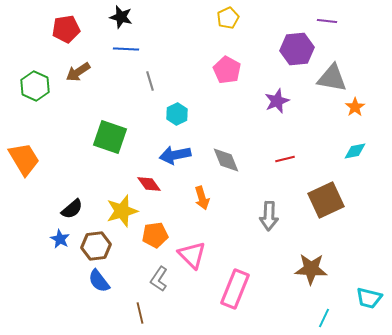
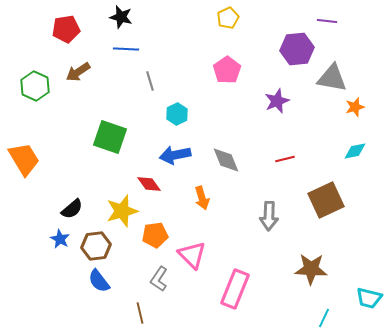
pink pentagon: rotated 8 degrees clockwise
orange star: rotated 18 degrees clockwise
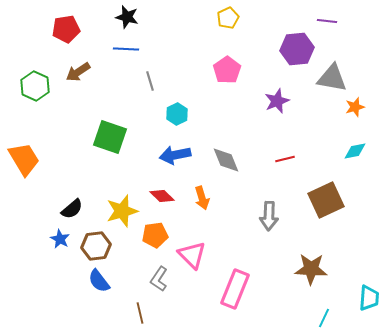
black star: moved 6 px right
red diamond: moved 13 px right, 12 px down; rotated 10 degrees counterclockwise
cyan trapezoid: rotated 100 degrees counterclockwise
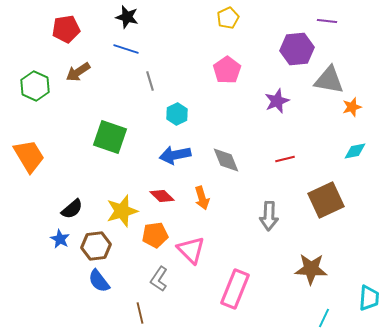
blue line: rotated 15 degrees clockwise
gray triangle: moved 3 px left, 2 px down
orange star: moved 3 px left
orange trapezoid: moved 5 px right, 3 px up
pink triangle: moved 1 px left, 5 px up
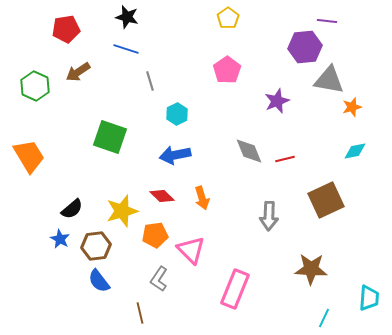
yellow pentagon: rotated 10 degrees counterclockwise
purple hexagon: moved 8 px right, 2 px up
gray diamond: moved 23 px right, 9 px up
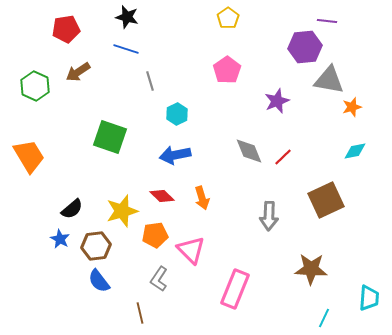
red line: moved 2 px left, 2 px up; rotated 30 degrees counterclockwise
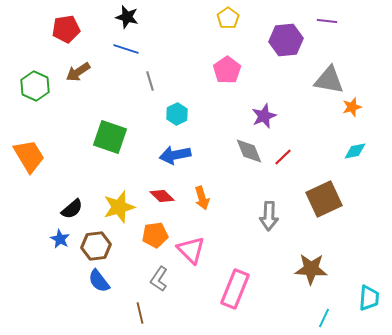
purple hexagon: moved 19 px left, 7 px up
purple star: moved 13 px left, 15 px down
brown square: moved 2 px left, 1 px up
yellow star: moved 3 px left, 4 px up
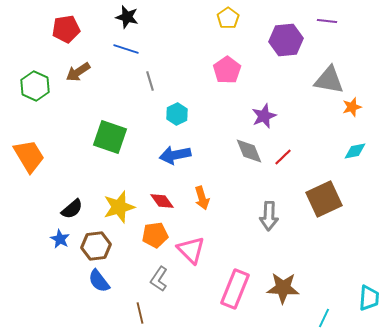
red diamond: moved 5 px down; rotated 10 degrees clockwise
brown star: moved 28 px left, 19 px down
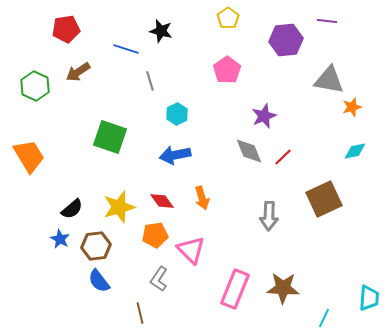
black star: moved 34 px right, 14 px down
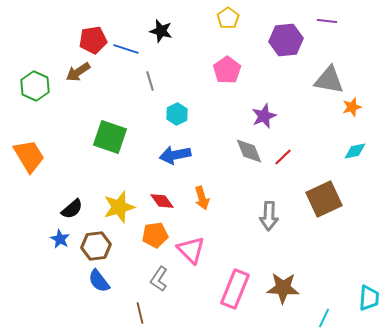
red pentagon: moved 27 px right, 11 px down
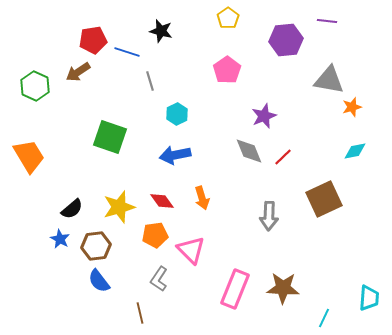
blue line: moved 1 px right, 3 px down
